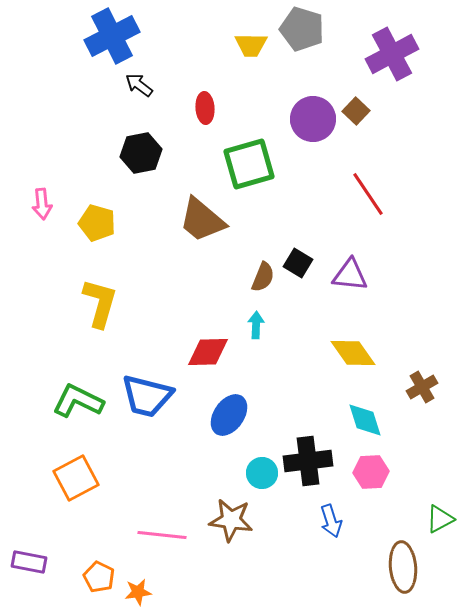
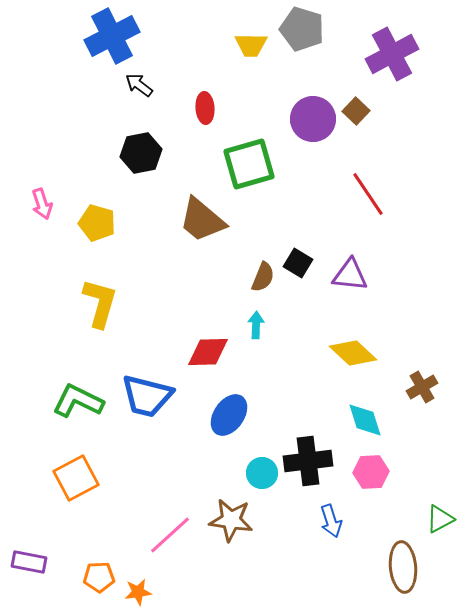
pink arrow: rotated 12 degrees counterclockwise
yellow diamond: rotated 12 degrees counterclockwise
pink line: moved 8 px right; rotated 48 degrees counterclockwise
orange pentagon: rotated 28 degrees counterclockwise
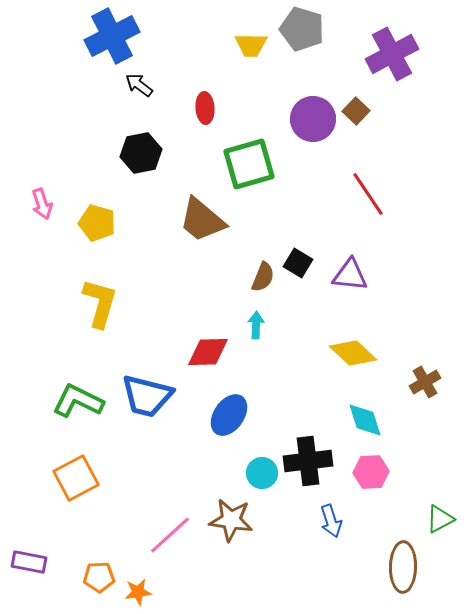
brown cross: moved 3 px right, 5 px up
brown ellipse: rotated 6 degrees clockwise
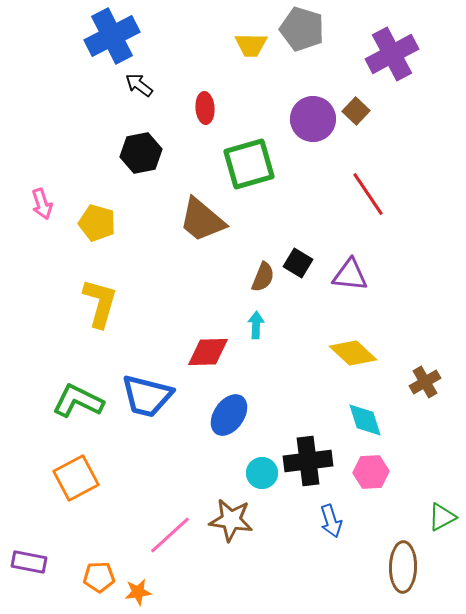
green triangle: moved 2 px right, 2 px up
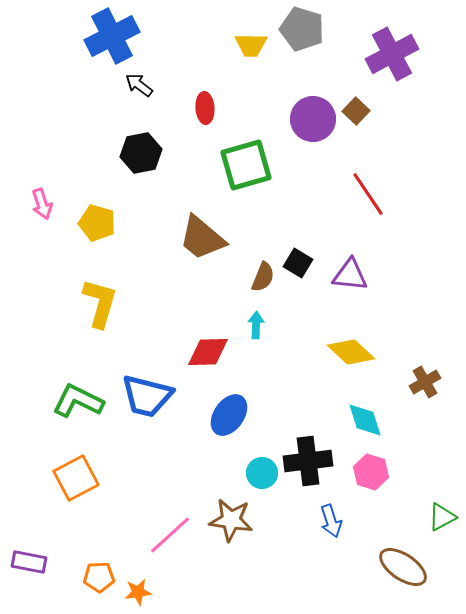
green square: moved 3 px left, 1 px down
brown trapezoid: moved 18 px down
yellow diamond: moved 2 px left, 1 px up
pink hexagon: rotated 20 degrees clockwise
brown ellipse: rotated 57 degrees counterclockwise
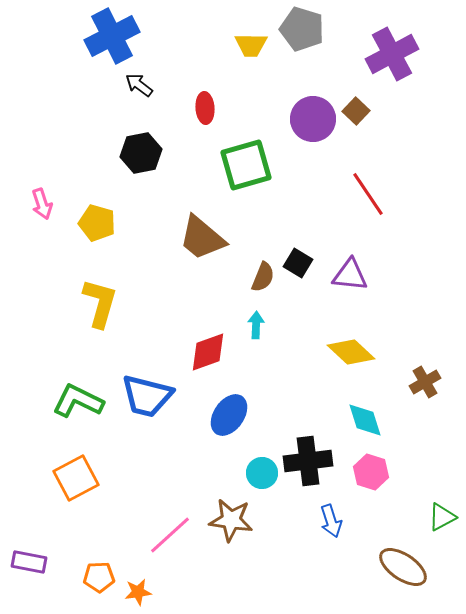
red diamond: rotated 18 degrees counterclockwise
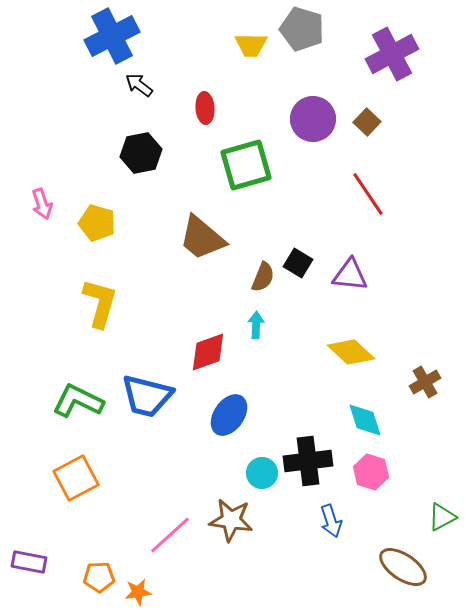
brown square: moved 11 px right, 11 px down
